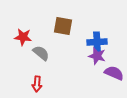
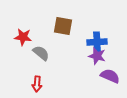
purple semicircle: moved 4 px left, 3 px down
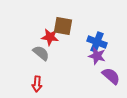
red star: moved 27 px right
blue cross: rotated 24 degrees clockwise
purple semicircle: moved 1 px right; rotated 18 degrees clockwise
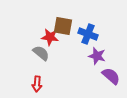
blue cross: moved 9 px left, 8 px up
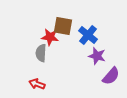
blue cross: moved 1 px down; rotated 18 degrees clockwise
gray semicircle: rotated 126 degrees counterclockwise
purple semicircle: rotated 90 degrees clockwise
red arrow: rotated 105 degrees clockwise
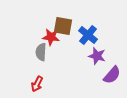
red star: moved 1 px right
gray semicircle: moved 1 px up
purple semicircle: moved 1 px right, 1 px up
red arrow: rotated 84 degrees counterclockwise
